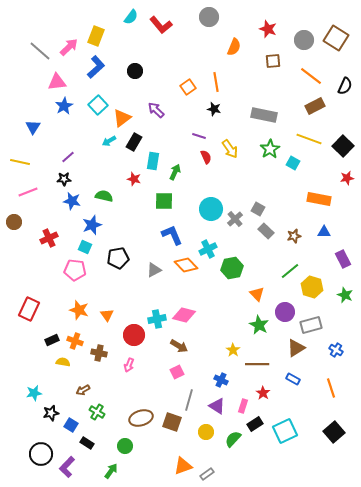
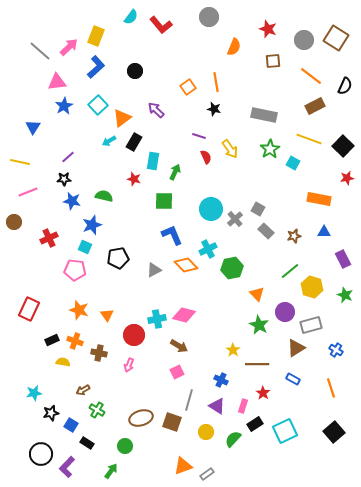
green cross at (97, 412): moved 2 px up
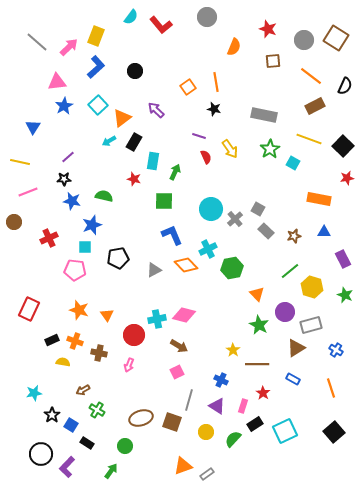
gray circle at (209, 17): moved 2 px left
gray line at (40, 51): moved 3 px left, 9 px up
cyan square at (85, 247): rotated 24 degrees counterclockwise
black star at (51, 413): moved 1 px right, 2 px down; rotated 21 degrees counterclockwise
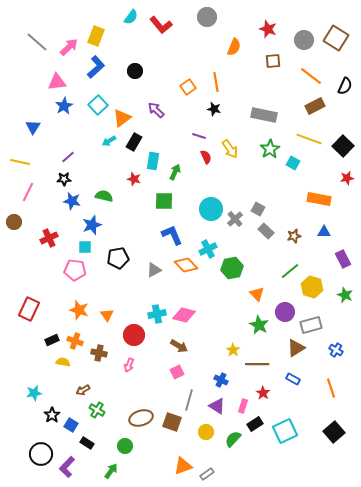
pink line at (28, 192): rotated 42 degrees counterclockwise
cyan cross at (157, 319): moved 5 px up
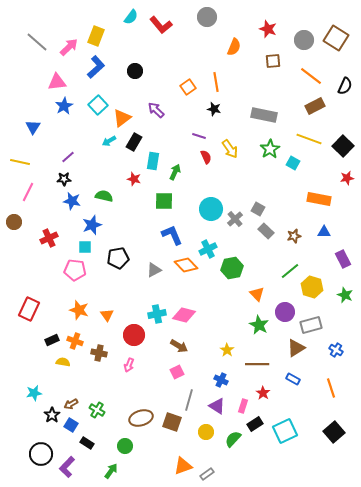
yellow star at (233, 350): moved 6 px left
brown arrow at (83, 390): moved 12 px left, 14 px down
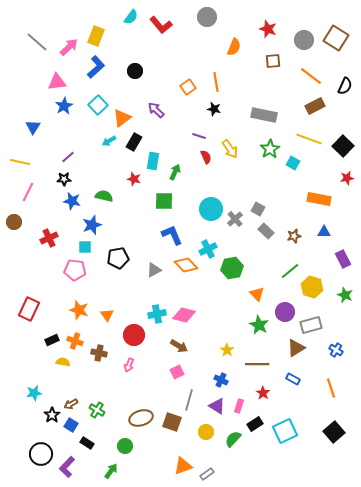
pink rectangle at (243, 406): moved 4 px left
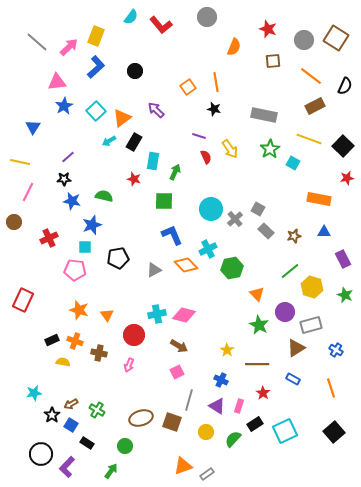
cyan square at (98, 105): moved 2 px left, 6 px down
red rectangle at (29, 309): moved 6 px left, 9 px up
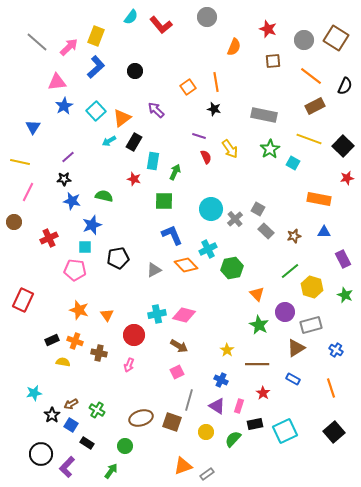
black rectangle at (255, 424): rotated 21 degrees clockwise
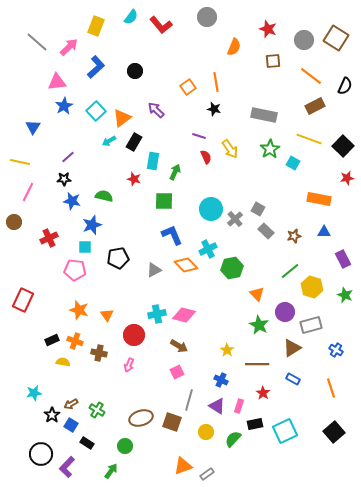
yellow rectangle at (96, 36): moved 10 px up
brown triangle at (296, 348): moved 4 px left
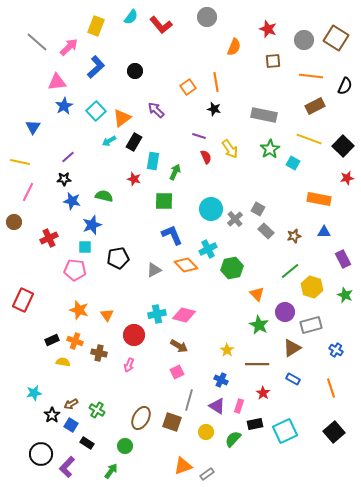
orange line at (311, 76): rotated 30 degrees counterclockwise
brown ellipse at (141, 418): rotated 45 degrees counterclockwise
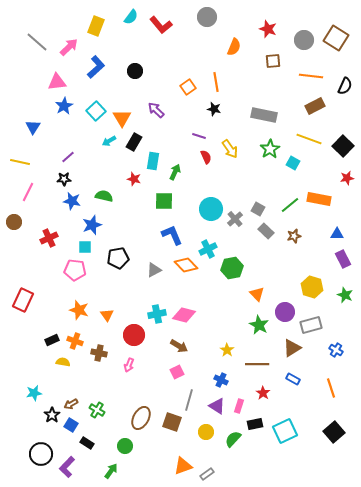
orange triangle at (122, 118): rotated 24 degrees counterclockwise
blue triangle at (324, 232): moved 13 px right, 2 px down
green line at (290, 271): moved 66 px up
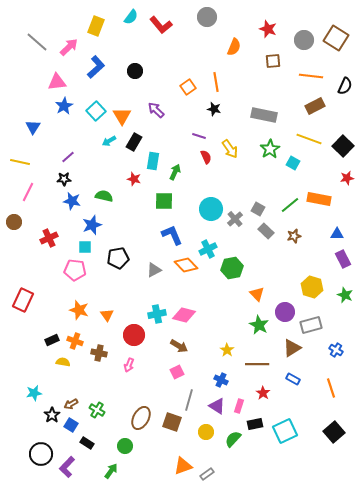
orange triangle at (122, 118): moved 2 px up
